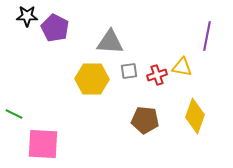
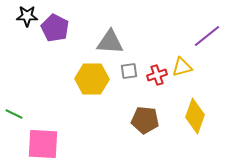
purple line: rotated 40 degrees clockwise
yellow triangle: rotated 25 degrees counterclockwise
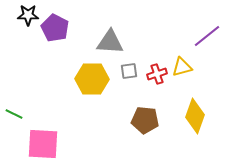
black star: moved 1 px right, 1 px up
red cross: moved 1 px up
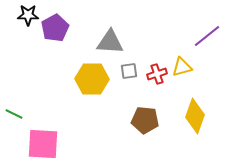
purple pentagon: rotated 16 degrees clockwise
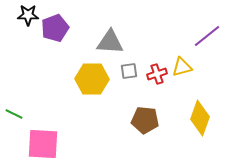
purple pentagon: rotated 8 degrees clockwise
yellow diamond: moved 5 px right, 2 px down
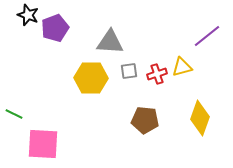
black star: rotated 20 degrees clockwise
yellow hexagon: moved 1 px left, 1 px up
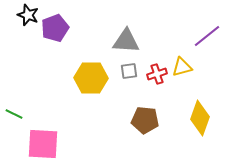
gray triangle: moved 16 px right, 1 px up
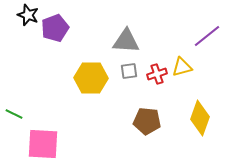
brown pentagon: moved 2 px right, 1 px down
